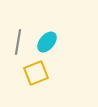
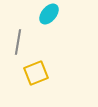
cyan ellipse: moved 2 px right, 28 px up
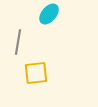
yellow square: rotated 15 degrees clockwise
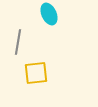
cyan ellipse: rotated 65 degrees counterclockwise
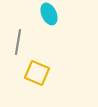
yellow square: moved 1 px right; rotated 30 degrees clockwise
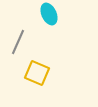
gray line: rotated 15 degrees clockwise
